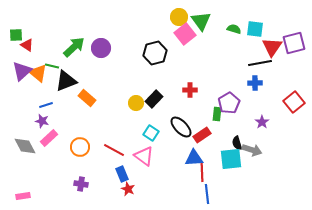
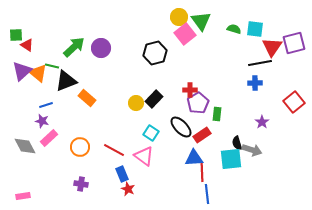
purple pentagon at (229, 103): moved 31 px left
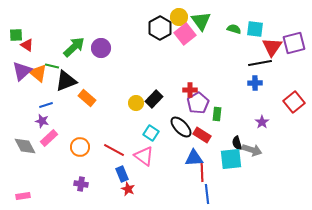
black hexagon at (155, 53): moved 5 px right, 25 px up; rotated 15 degrees counterclockwise
red rectangle at (202, 135): rotated 66 degrees clockwise
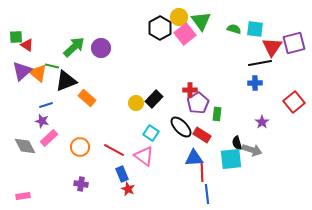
green square at (16, 35): moved 2 px down
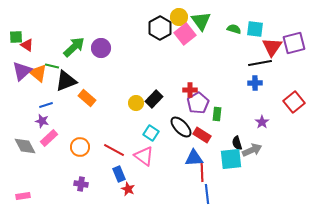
gray arrow at (252, 150): rotated 42 degrees counterclockwise
blue rectangle at (122, 174): moved 3 px left
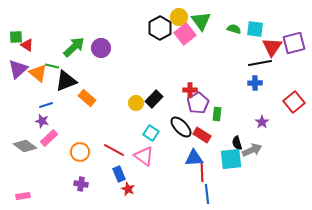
purple triangle at (22, 71): moved 4 px left, 2 px up
gray diamond at (25, 146): rotated 25 degrees counterclockwise
orange circle at (80, 147): moved 5 px down
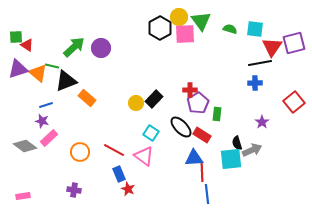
green semicircle at (234, 29): moved 4 px left
pink square at (185, 34): rotated 35 degrees clockwise
purple triangle at (18, 69): rotated 25 degrees clockwise
purple cross at (81, 184): moved 7 px left, 6 px down
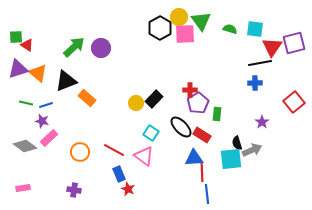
green line at (52, 66): moved 26 px left, 37 px down
pink rectangle at (23, 196): moved 8 px up
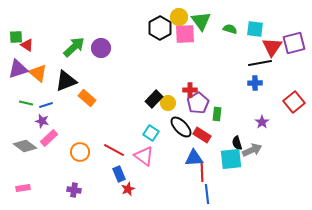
yellow circle at (136, 103): moved 32 px right
red star at (128, 189): rotated 24 degrees clockwise
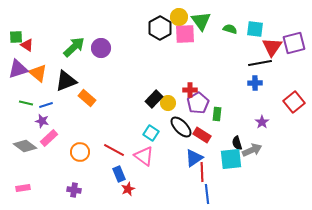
blue triangle at (194, 158): rotated 30 degrees counterclockwise
